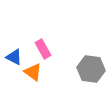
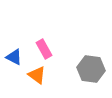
pink rectangle: moved 1 px right
orange triangle: moved 4 px right, 3 px down
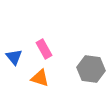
blue triangle: rotated 24 degrees clockwise
orange triangle: moved 3 px right, 3 px down; rotated 18 degrees counterclockwise
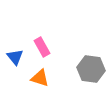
pink rectangle: moved 2 px left, 2 px up
blue triangle: moved 1 px right
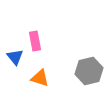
pink rectangle: moved 7 px left, 6 px up; rotated 18 degrees clockwise
gray hexagon: moved 2 px left, 2 px down; rotated 20 degrees counterclockwise
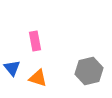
blue triangle: moved 3 px left, 11 px down
orange triangle: moved 2 px left
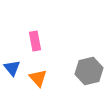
orange triangle: rotated 30 degrees clockwise
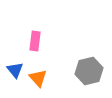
pink rectangle: rotated 18 degrees clockwise
blue triangle: moved 3 px right, 2 px down
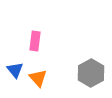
gray hexagon: moved 2 px right, 2 px down; rotated 16 degrees counterclockwise
